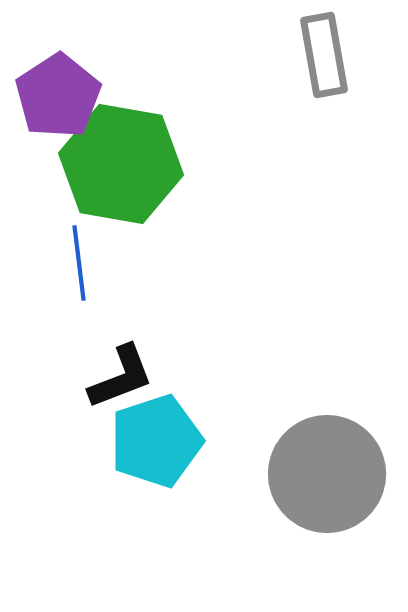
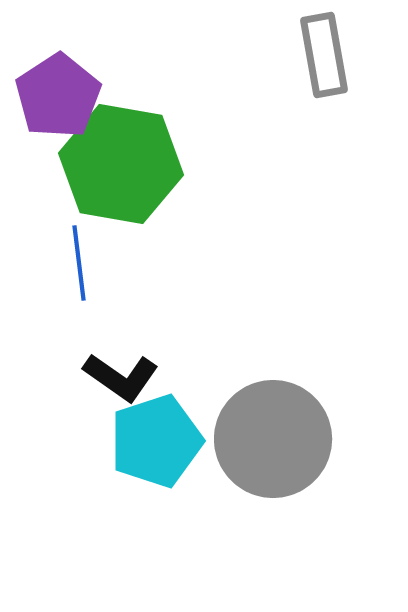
black L-shape: rotated 56 degrees clockwise
gray circle: moved 54 px left, 35 px up
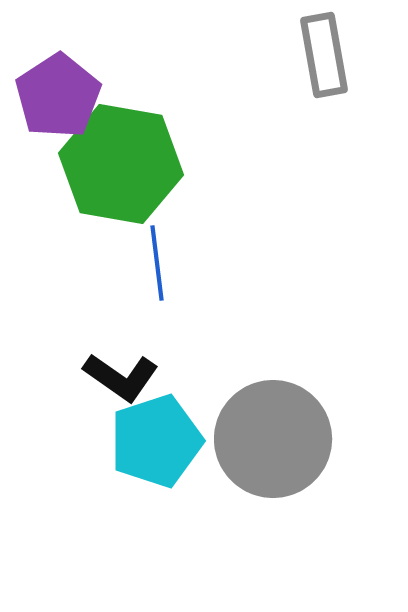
blue line: moved 78 px right
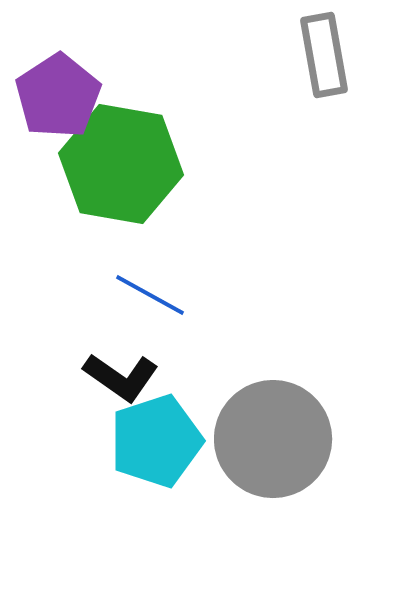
blue line: moved 7 px left, 32 px down; rotated 54 degrees counterclockwise
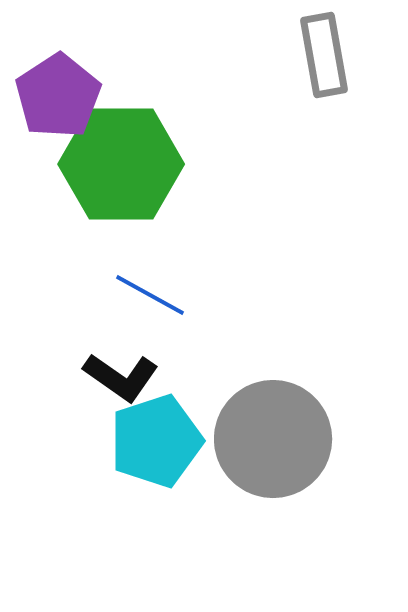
green hexagon: rotated 10 degrees counterclockwise
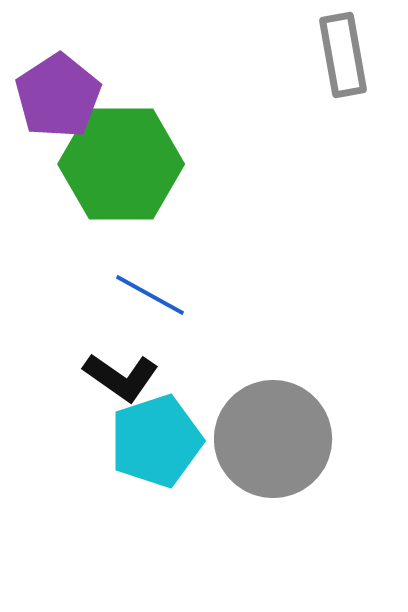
gray rectangle: moved 19 px right
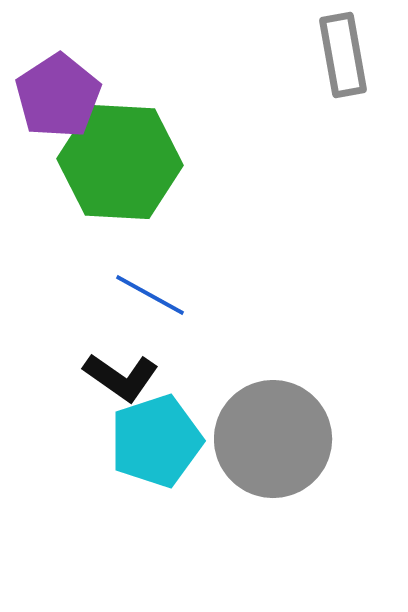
green hexagon: moved 1 px left, 2 px up; rotated 3 degrees clockwise
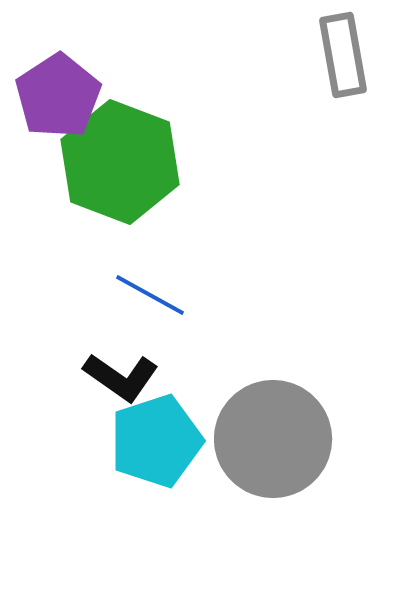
green hexagon: rotated 18 degrees clockwise
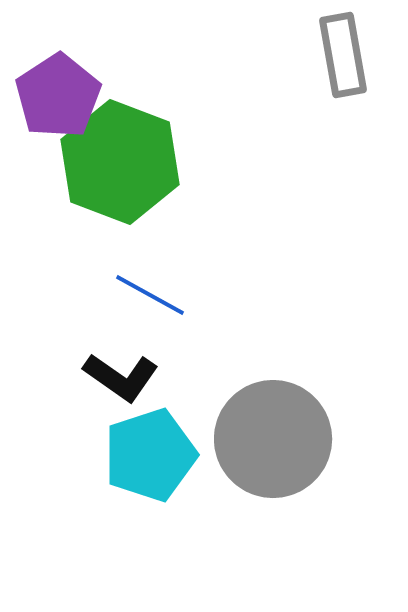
cyan pentagon: moved 6 px left, 14 px down
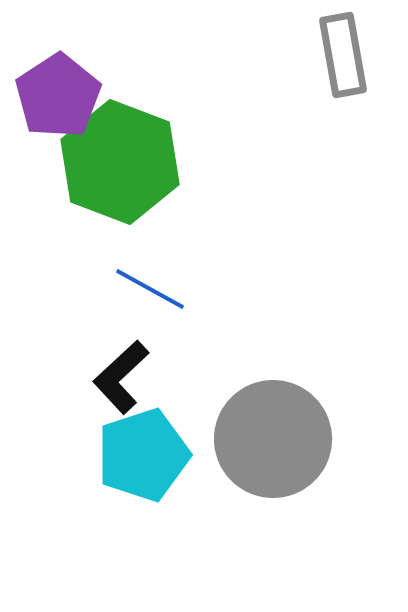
blue line: moved 6 px up
black L-shape: rotated 102 degrees clockwise
cyan pentagon: moved 7 px left
